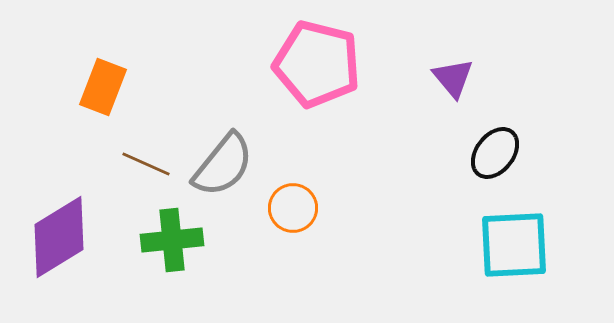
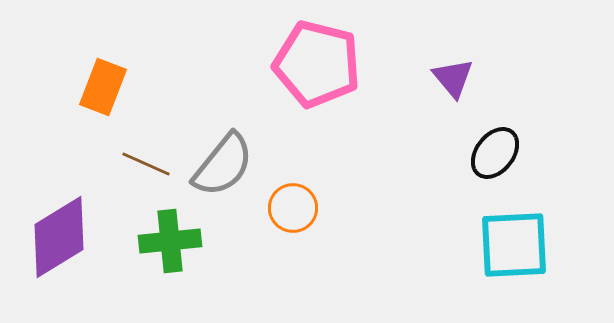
green cross: moved 2 px left, 1 px down
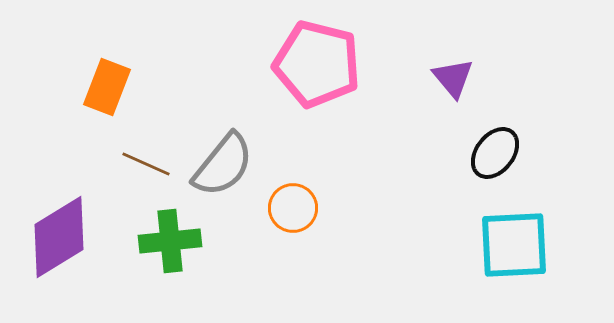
orange rectangle: moved 4 px right
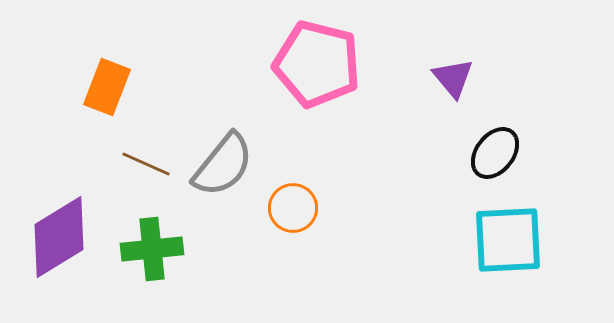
green cross: moved 18 px left, 8 px down
cyan square: moved 6 px left, 5 px up
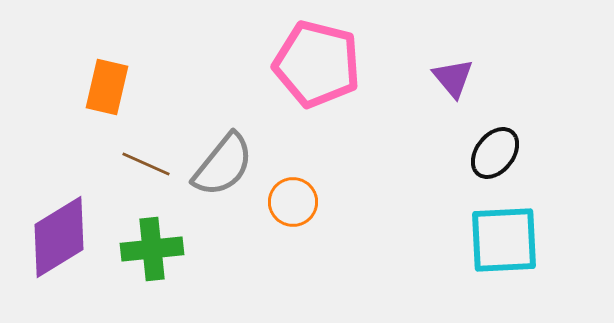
orange rectangle: rotated 8 degrees counterclockwise
orange circle: moved 6 px up
cyan square: moved 4 px left
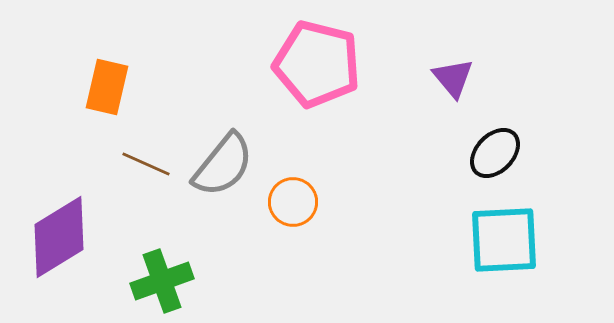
black ellipse: rotated 6 degrees clockwise
green cross: moved 10 px right, 32 px down; rotated 14 degrees counterclockwise
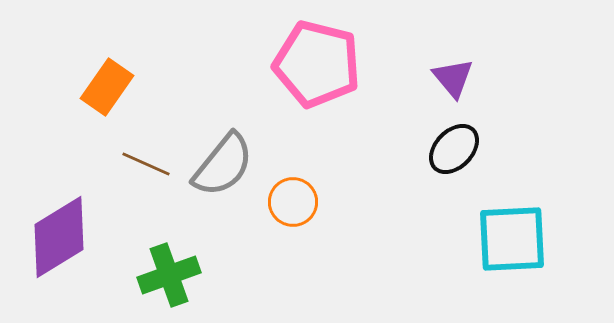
orange rectangle: rotated 22 degrees clockwise
black ellipse: moved 41 px left, 4 px up
cyan square: moved 8 px right, 1 px up
green cross: moved 7 px right, 6 px up
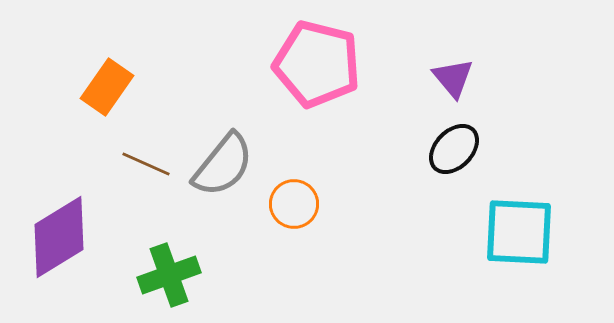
orange circle: moved 1 px right, 2 px down
cyan square: moved 7 px right, 7 px up; rotated 6 degrees clockwise
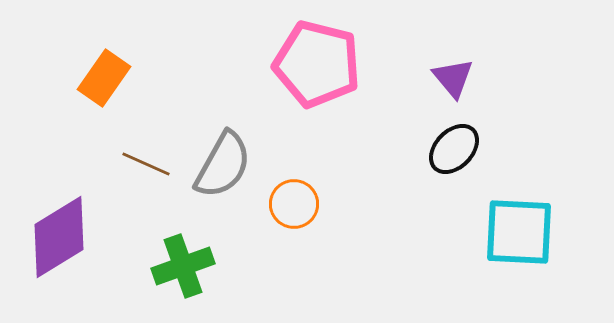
orange rectangle: moved 3 px left, 9 px up
gray semicircle: rotated 10 degrees counterclockwise
green cross: moved 14 px right, 9 px up
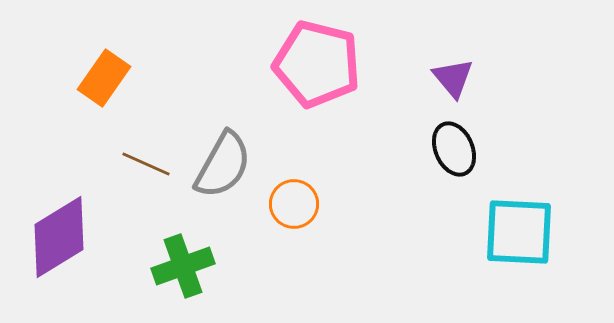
black ellipse: rotated 68 degrees counterclockwise
